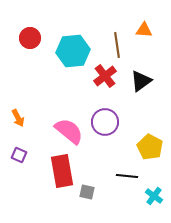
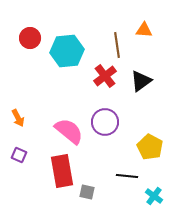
cyan hexagon: moved 6 px left
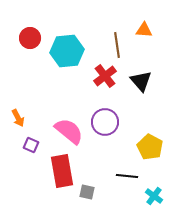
black triangle: rotated 35 degrees counterclockwise
purple square: moved 12 px right, 10 px up
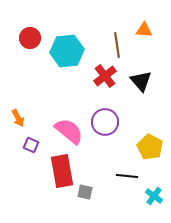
gray square: moved 2 px left
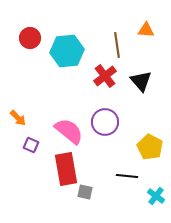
orange triangle: moved 2 px right
orange arrow: rotated 18 degrees counterclockwise
red rectangle: moved 4 px right, 2 px up
cyan cross: moved 2 px right
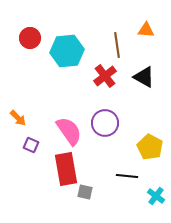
black triangle: moved 3 px right, 4 px up; rotated 20 degrees counterclockwise
purple circle: moved 1 px down
pink semicircle: rotated 16 degrees clockwise
